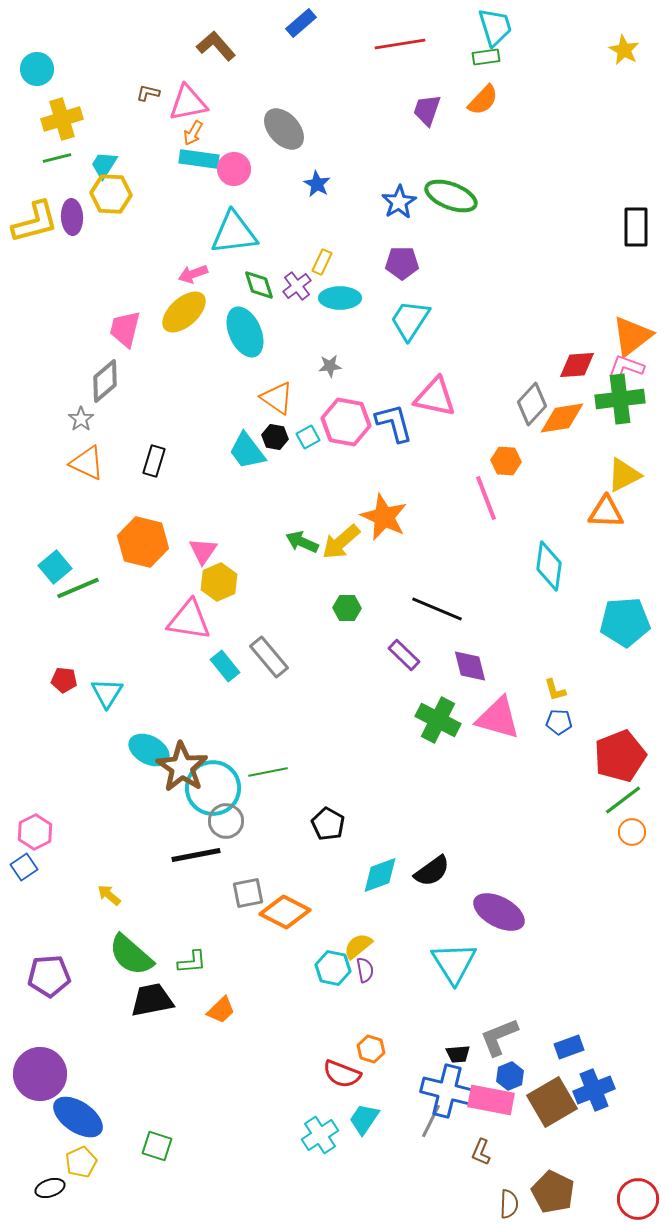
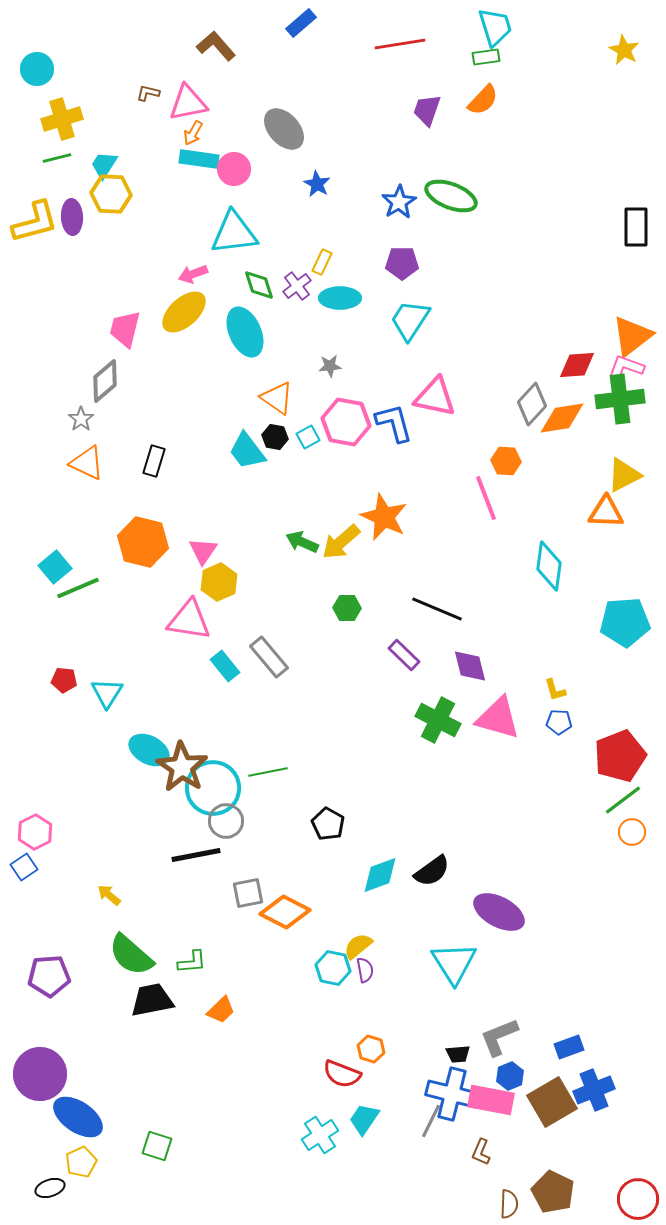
blue cross at (447, 1091): moved 5 px right, 3 px down
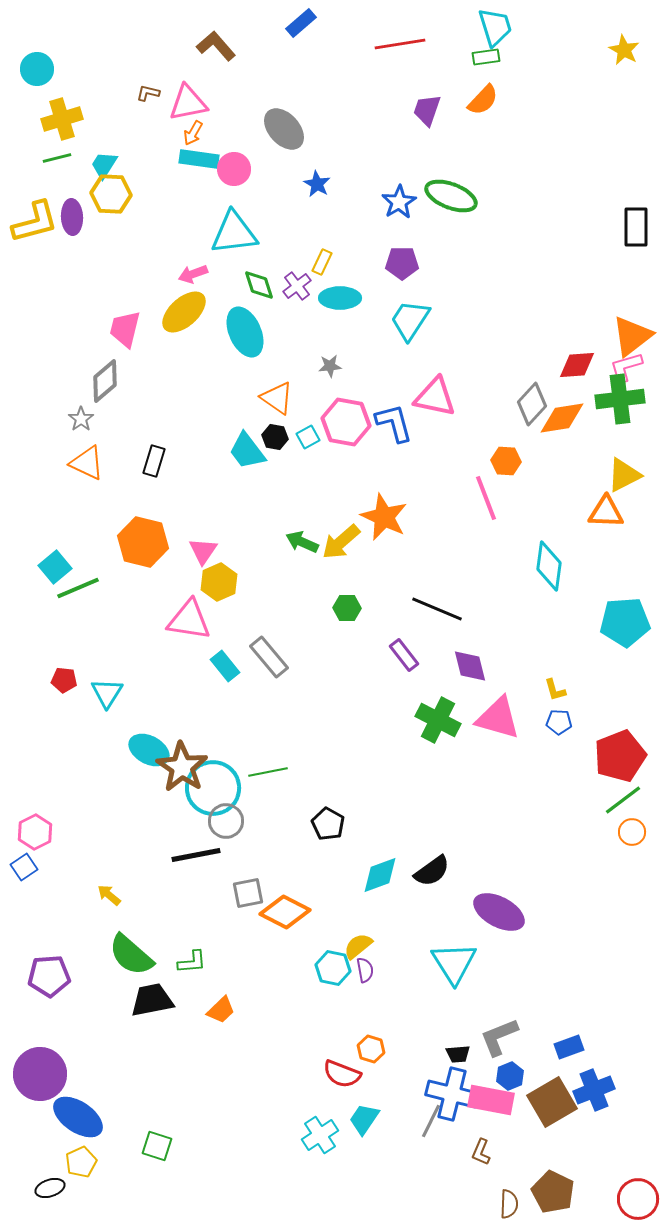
pink L-shape at (626, 367): rotated 36 degrees counterclockwise
purple rectangle at (404, 655): rotated 8 degrees clockwise
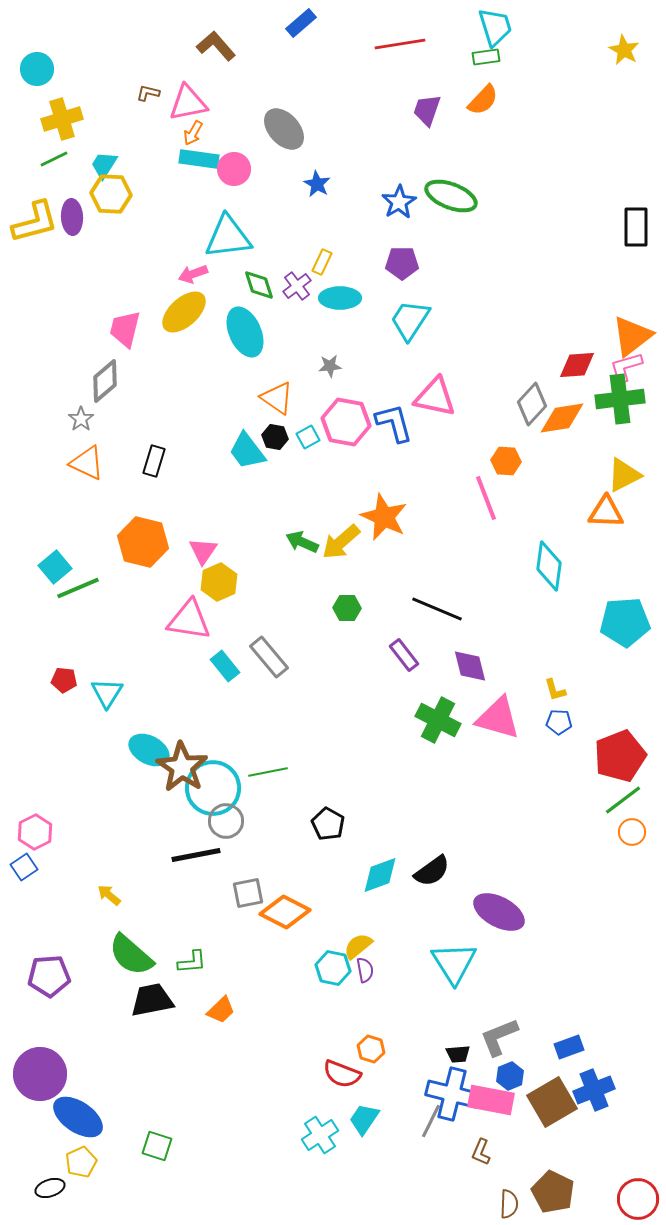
green line at (57, 158): moved 3 px left, 1 px down; rotated 12 degrees counterclockwise
cyan triangle at (234, 233): moved 6 px left, 4 px down
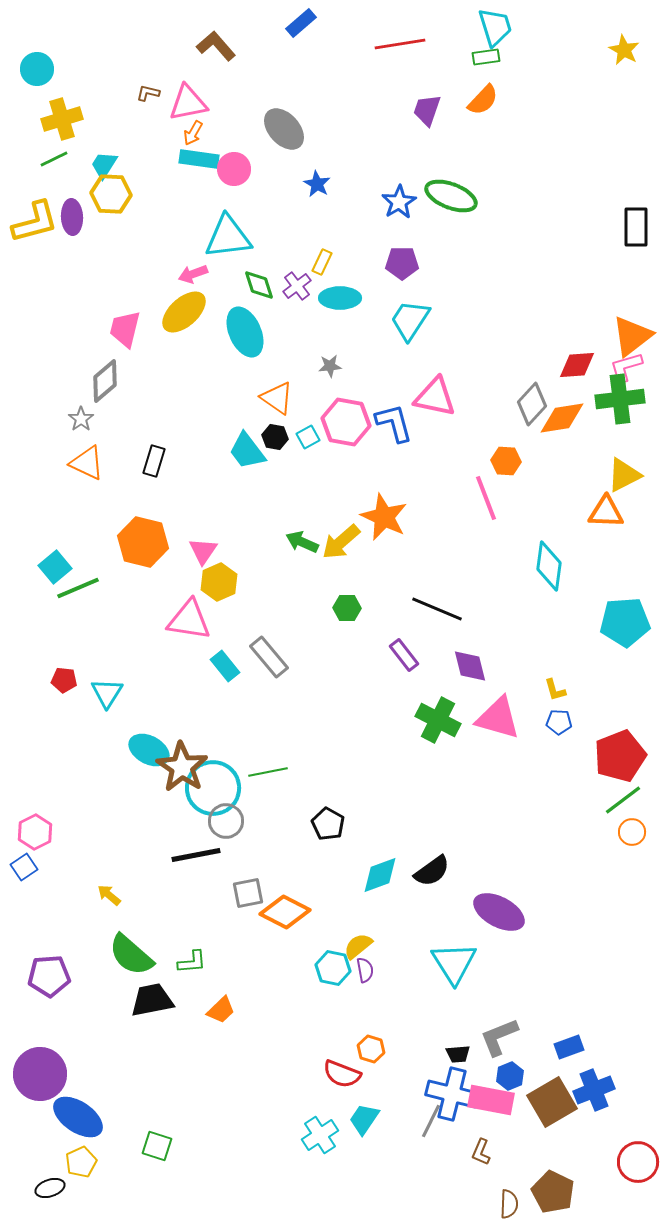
red circle at (638, 1199): moved 37 px up
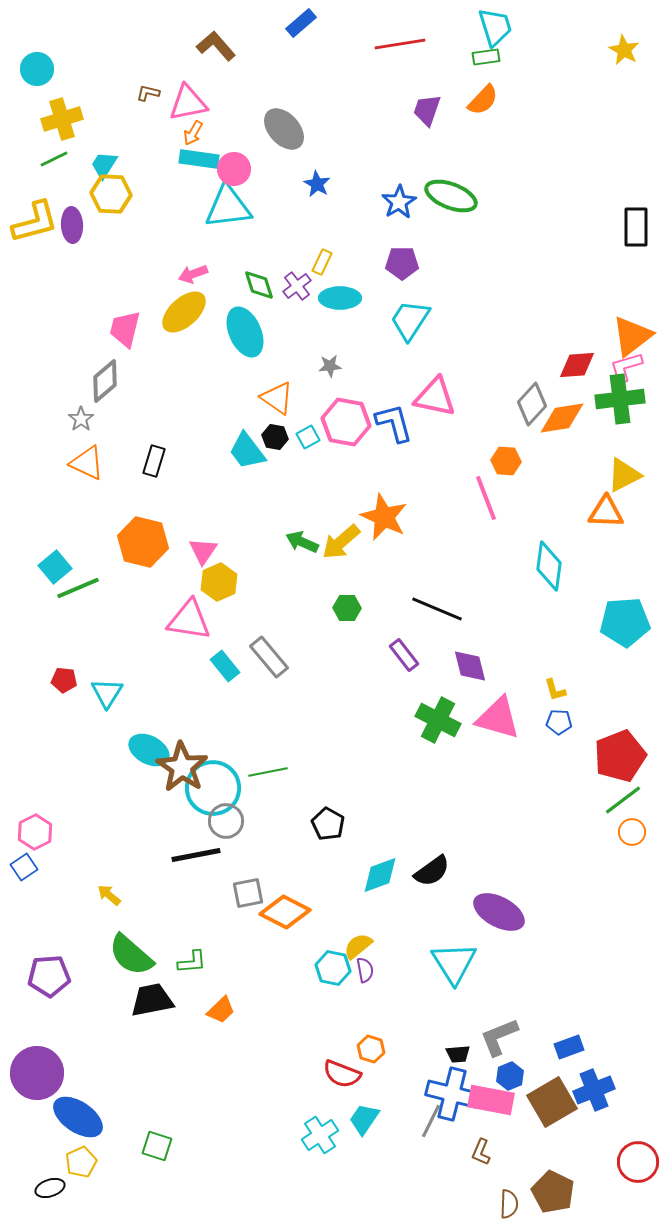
purple ellipse at (72, 217): moved 8 px down
cyan triangle at (228, 237): moved 30 px up
purple circle at (40, 1074): moved 3 px left, 1 px up
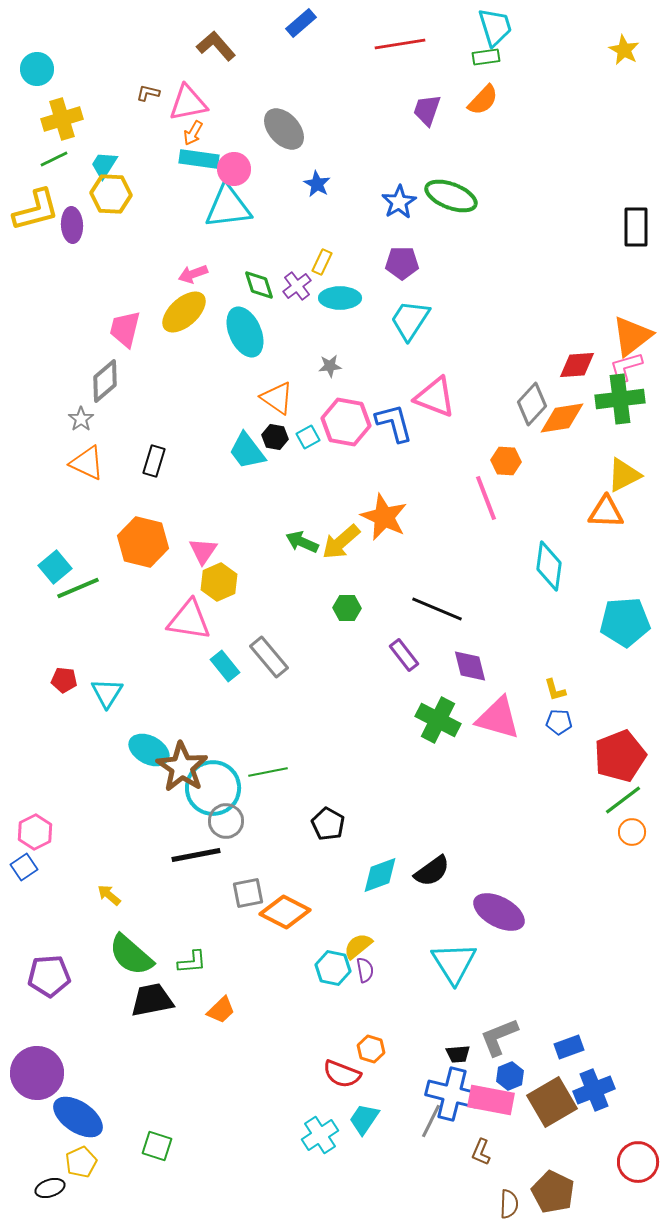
yellow L-shape at (35, 222): moved 1 px right, 12 px up
pink triangle at (435, 397): rotated 9 degrees clockwise
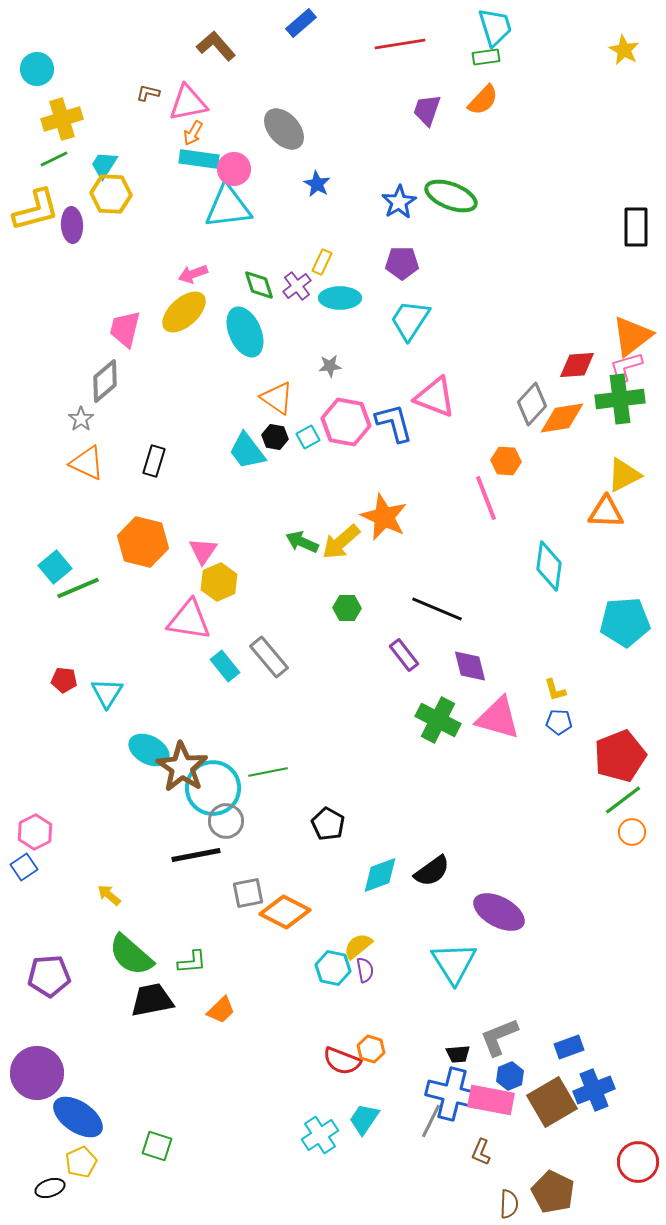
red semicircle at (342, 1074): moved 13 px up
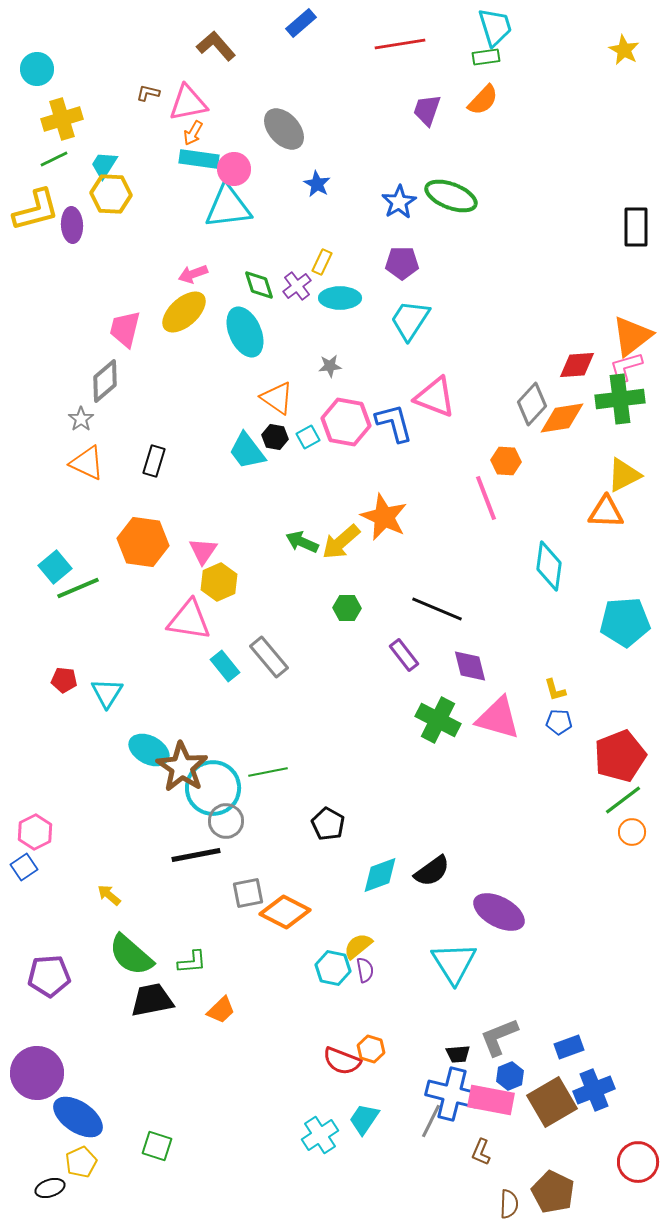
orange hexagon at (143, 542): rotated 6 degrees counterclockwise
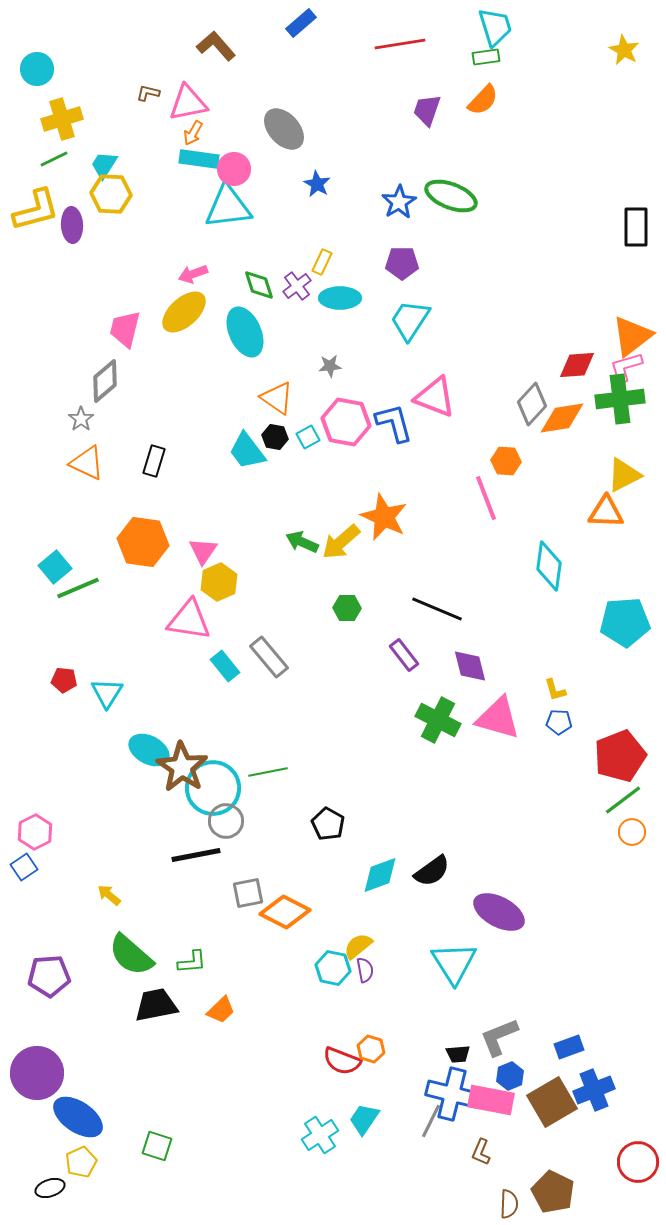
black trapezoid at (152, 1000): moved 4 px right, 5 px down
